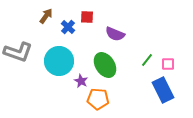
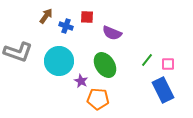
blue cross: moved 2 px left, 1 px up; rotated 24 degrees counterclockwise
purple semicircle: moved 3 px left, 1 px up
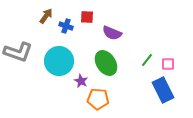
green ellipse: moved 1 px right, 2 px up
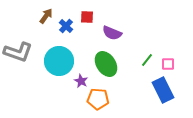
blue cross: rotated 24 degrees clockwise
green ellipse: moved 1 px down
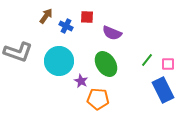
blue cross: rotated 16 degrees counterclockwise
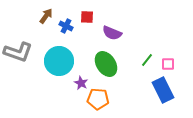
purple star: moved 2 px down
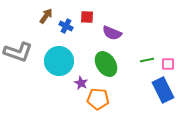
green line: rotated 40 degrees clockwise
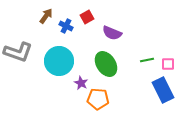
red square: rotated 32 degrees counterclockwise
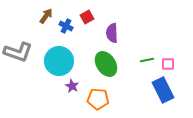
purple semicircle: rotated 66 degrees clockwise
purple star: moved 9 px left, 3 px down
